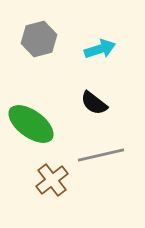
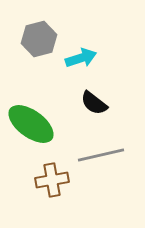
cyan arrow: moved 19 px left, 9 px down
brown cross: rotated 28 degrees clockwise
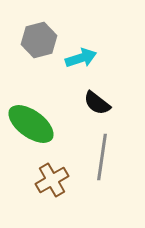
gray hexagon: moved 1 px down
black semicircle: moved 3 px right
gray line: moved 1 px right, 2 px down; rotated 69 degrees counterclockwise
brown cross: rotated 20 degrees counterclockwise
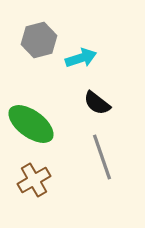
gray line: rotated 27 degrees counterclockwise
brown cross: moved 18 px left
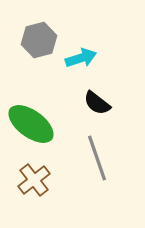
gray line: moved 5 px left, 1 px down
brown cross: rotated 8 degrees counterclockwise
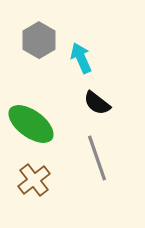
gray hexagon: rotated 16 degrees counterclockwise
cyan arrow: rotated 96 degrees counterclockwise
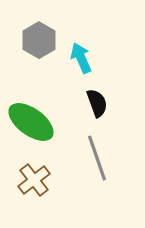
black semicircle: rotated 148 degrees counterclockwise
green ellipse: moved 2 px up
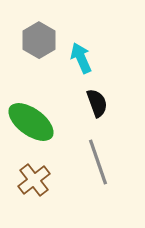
gray line: moved 1 px right, 4 px down
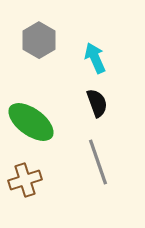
cyan arrow: moved 14 px right
brown cross: moved 9 px left; rotated 20 degrees clockwise
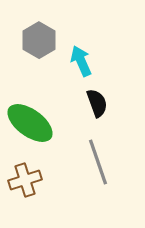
cyan arrow: moved 14 px left, 3 px down
green ellipse: moved 1 px left, 1 px down
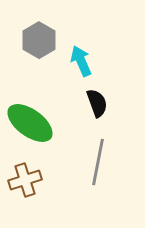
gray line: rotated 30 degrees clockwise
